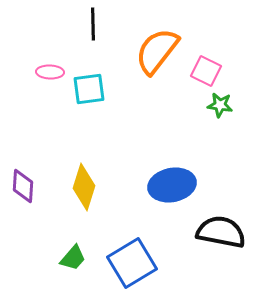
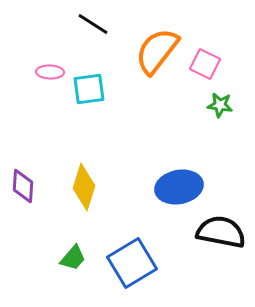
black line: rotated 56 degrees counterclockwise
pink square: moved 1 px left, 7 px up
blue ellipse: moved 7 px right, 2 px down
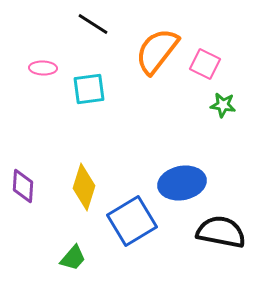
pink ellipse: moved 7 px left, 4 px up
green star: moved 3 px right
blue ellipse: moved 3 px right, 4 px up
blue square: moved 42 px up
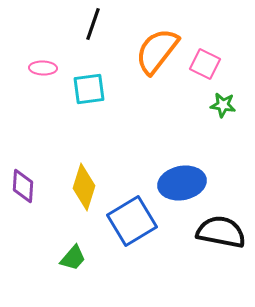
black line: rotated 76 degrees clockwise
